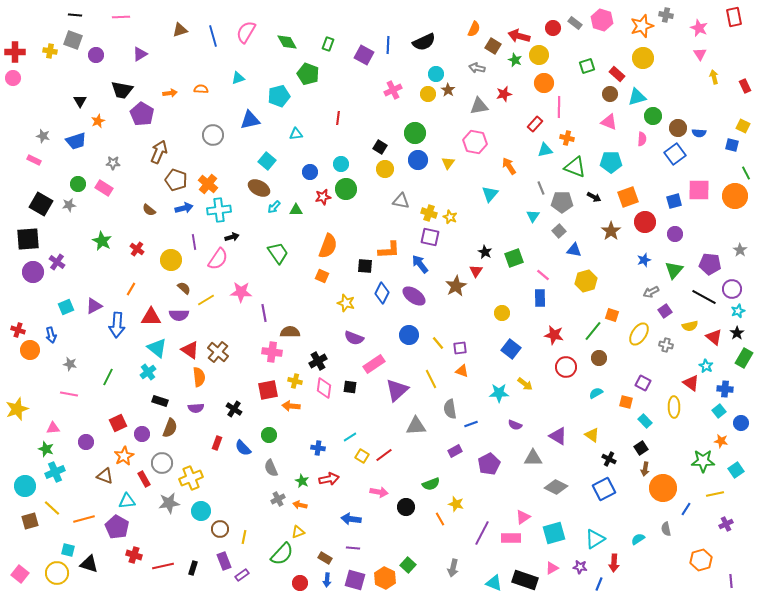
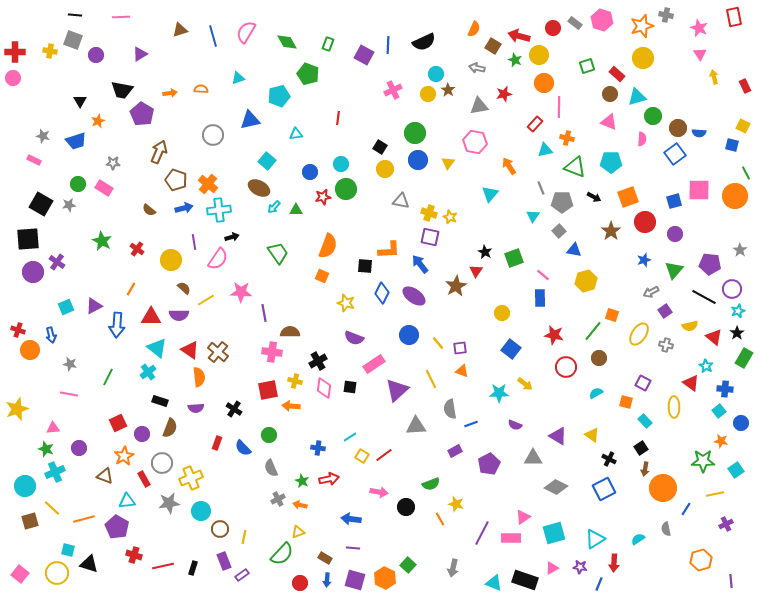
purple circle at (86, 442): moved 7 px left, 6 px down
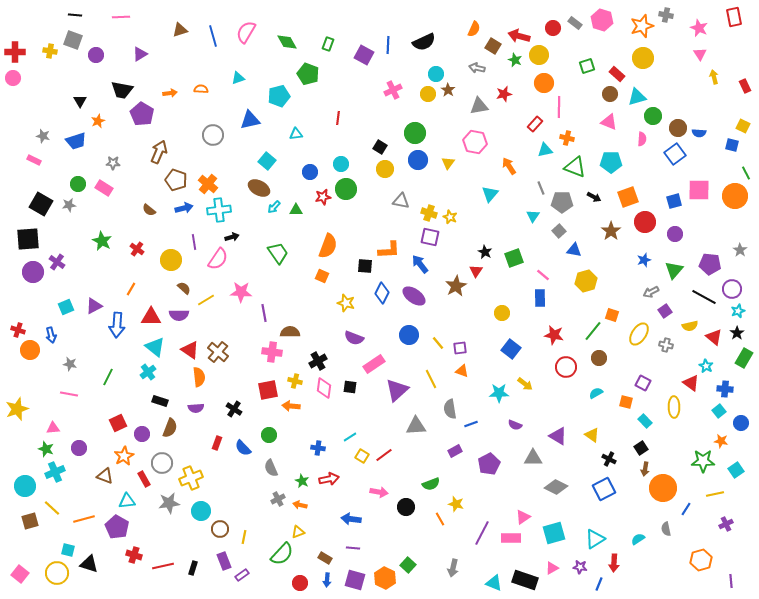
cyan triangle at (157, 348): moved 2 px left, 1 px up
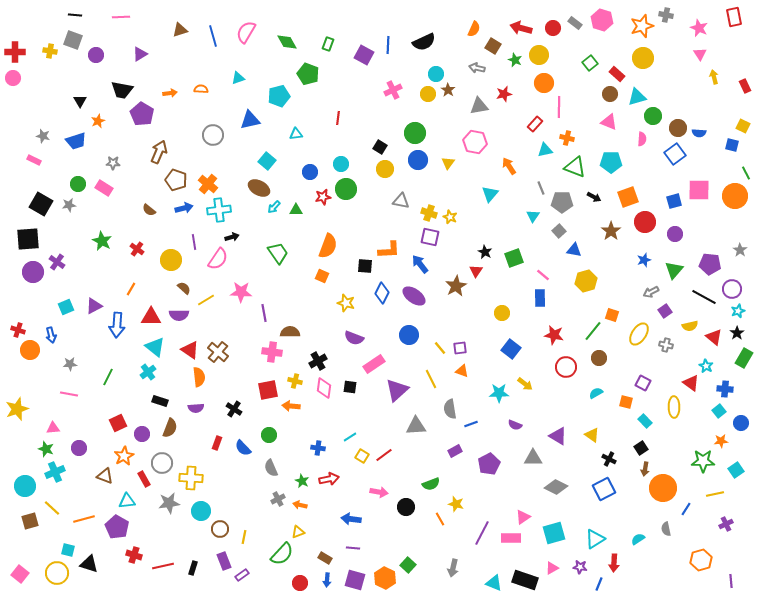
red arrow at (519, 36): moved 2 px right, 8 px up
green square at (587, 66): moved 3 px right, 3 px up; rotated 21 degrees counterclockwise
yellow line at (438, 343): moved 2 px right, 5 px down
gray star at (70, 364): rotated 16 degrees counterclockwise
orange star at (721, 441): rotated 16 degrees counterclockwise
yellow cross at (191, 478): rotated 25 degrees clockwise
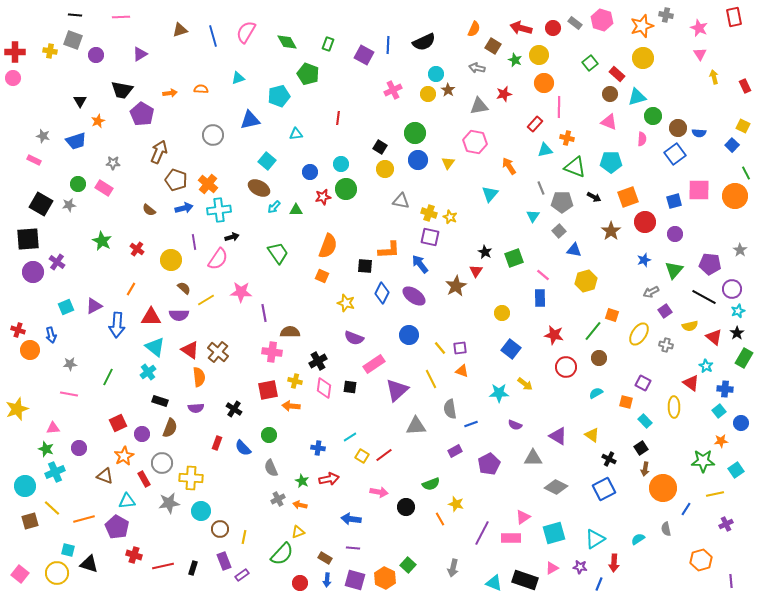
blue square at (732, 145): rotated 32 degrees clockwise
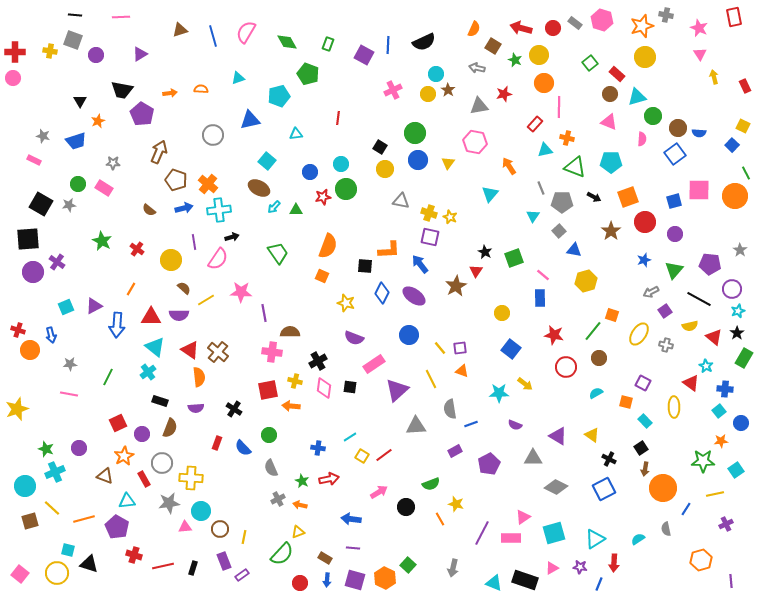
yellow circle at (643, 58): moved 2 px right, 1 px up
black line at (704, 297): moved 5 px left, 2 px down
pink triangle at (53, 428): moved 132 px right, 99 px down
pink arrow at (379, 492): rotated 42 degrees counterclockwise
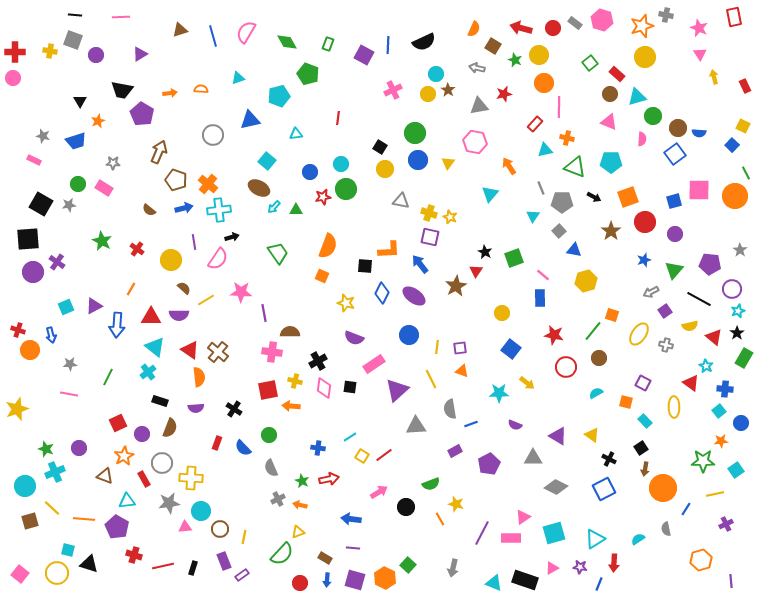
yellow line at (440, 348): moved 3 px left, 1 px up; rotated 48 degrees clockwise
yellow arrow at (525, 384): moved 2 px right, 1 px up
orange line at (84, 519): rotated 20 degrees clockwise
